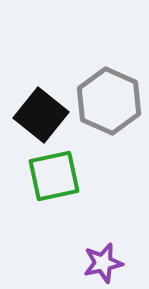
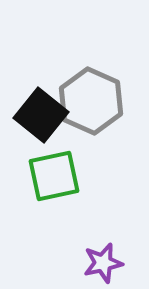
gray hexagon: moved 18 px left
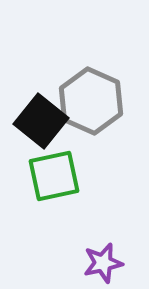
black square: moved 6 px down
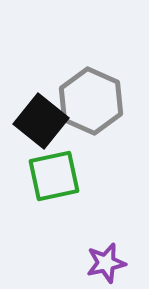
purple star: moved 3 px right
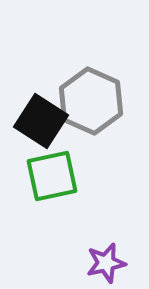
black square: rotated 6 degrees counterclockwise
green square: moved 2 px left
